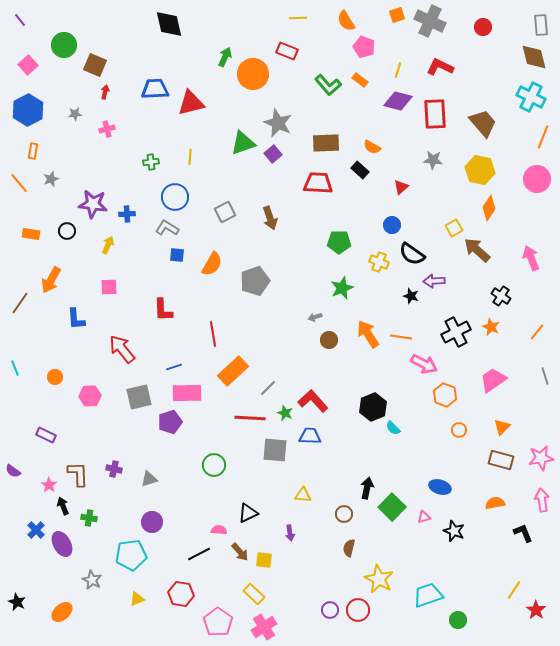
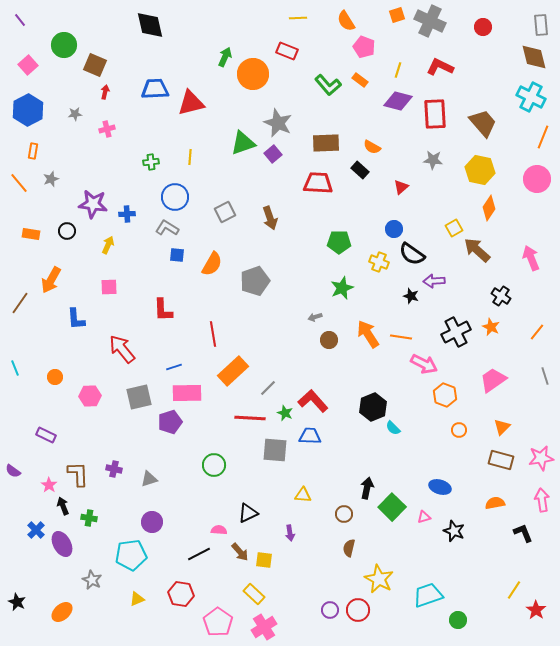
black diamond at (169, 24): moved 19 px left, 1 px down
blue circle at (392, 225): moved 2 px right, 4 px down
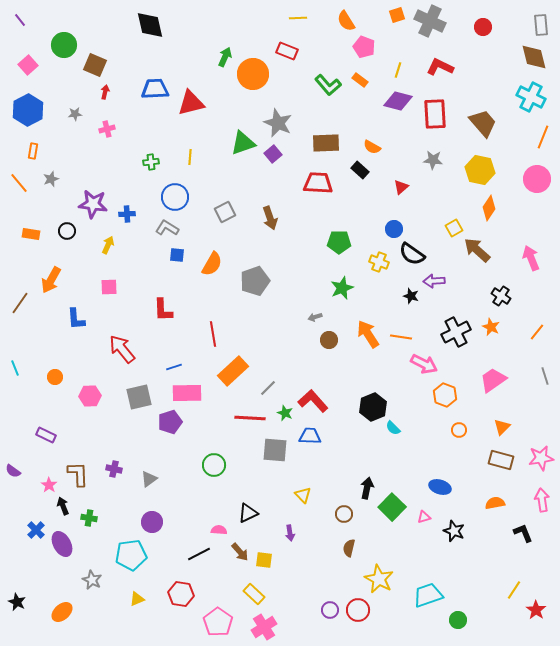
gray triangle at (149, 479): rotated 18 degrees counterclockwise
yellow triangle at (303, 495): rotated 42 degrees clockwise
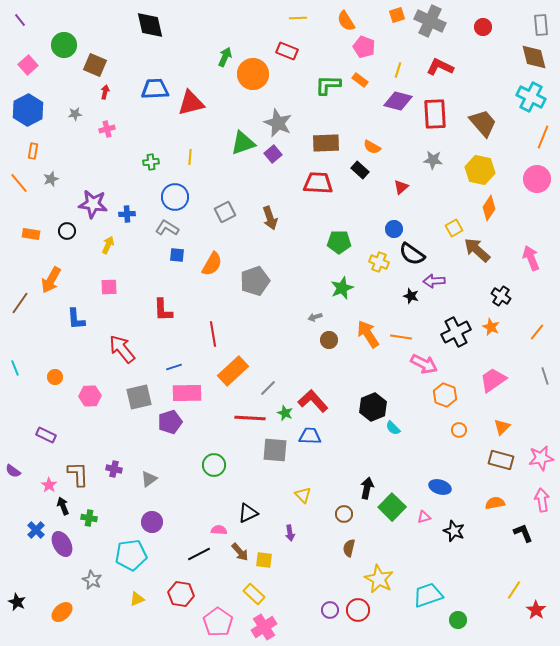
green L-shape at (328, 85): rotated 132 degrees clockwise
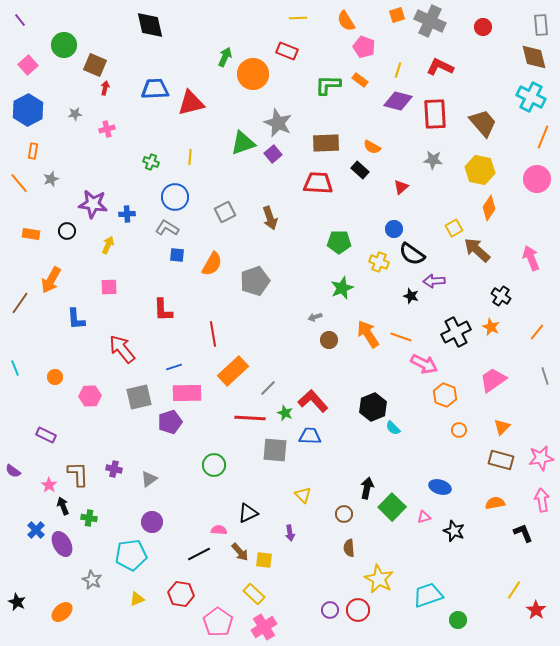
red arrow at (105, 92): moved 4 px up
green cross at (151, 162): rotated 28 degrees clockwise
orange line at (401, 337): rotated 10 degrees clockwise
brown semicircle at (349, 548): rotated 18 degrees counterclockwise
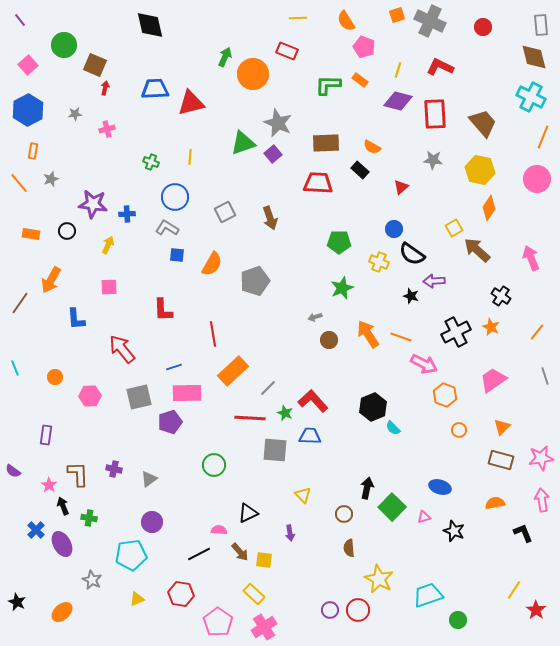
purple rectangle at (46, 435): rotated 72 degrees clockwise
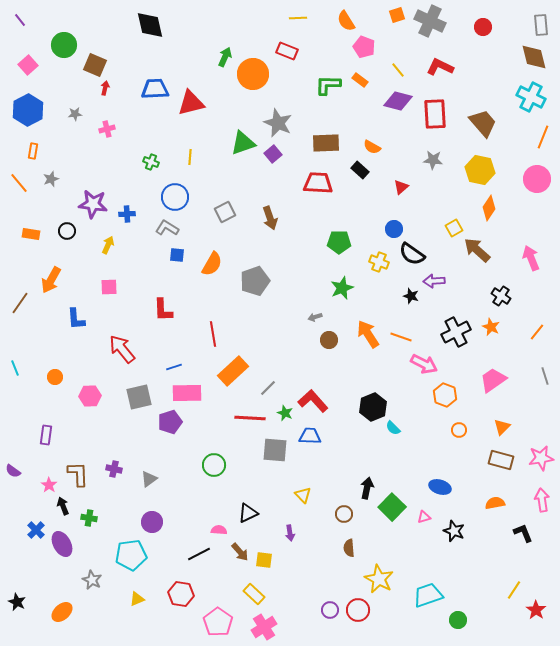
yellow line at (398, 70): rotated 56 degrees counterclockwise
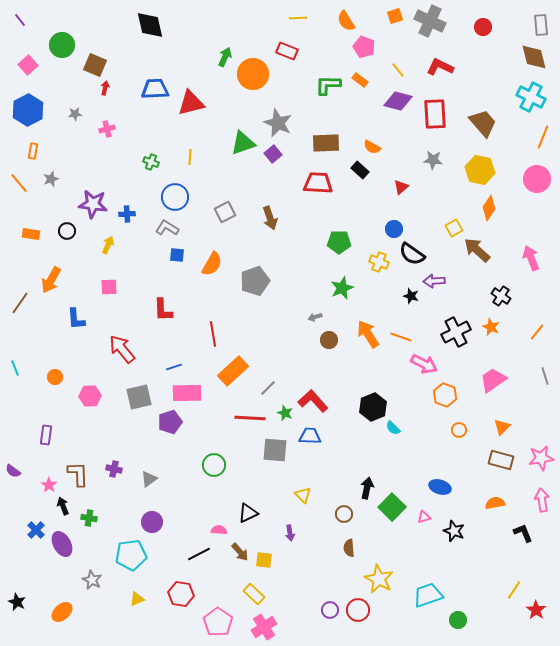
orange square at (397, 15): moved 2 px left, 1 px down
green circle at (64, 45): moved 2 px left
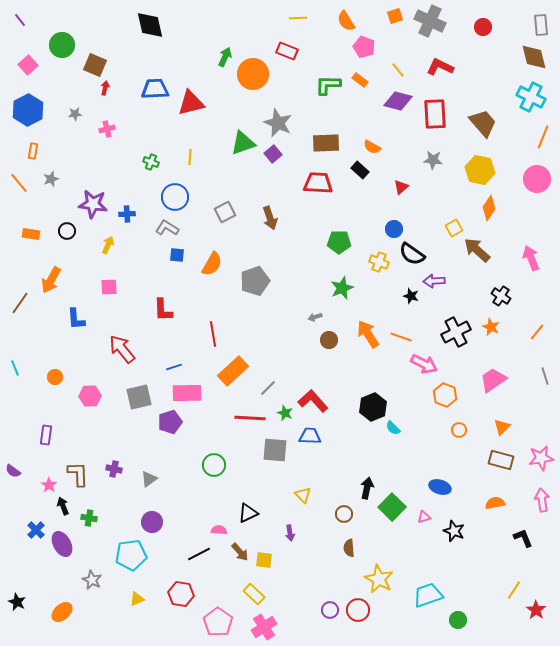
black L-shape at (523, 533): moved 5 px down
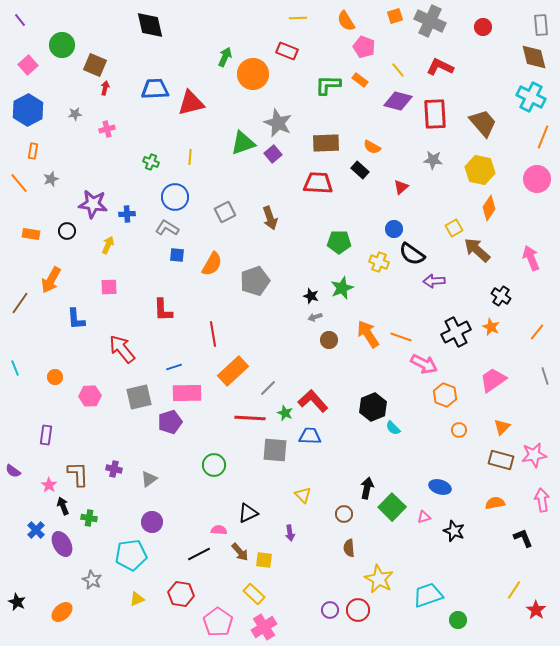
black star at (411, 296): moved 100 px left
pink star at (541, 458): moved 7 px left, 3 px up
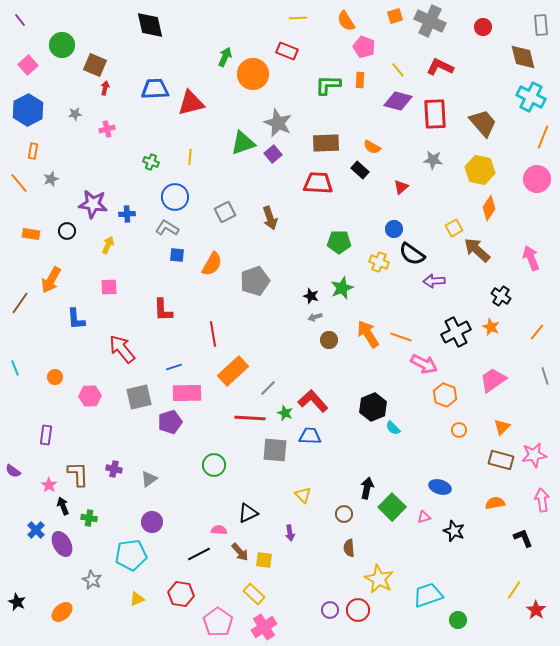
brown diamond at (534, 57): moved 11 px left
orange rectangle at (360, 80): rotated 56 degrees clockwise
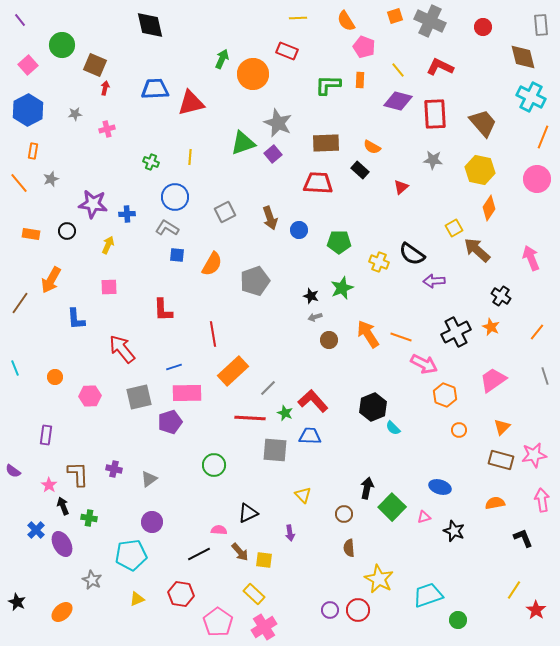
green arrow at (225, 57): moved 3 px left, 2 px down
blue circle at (394, 229): moved 95 px left, 1 px down
